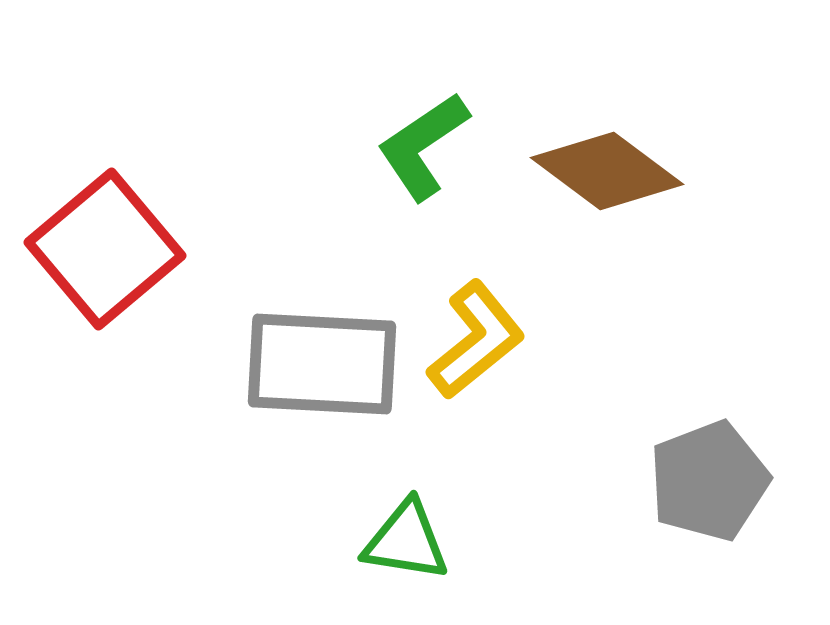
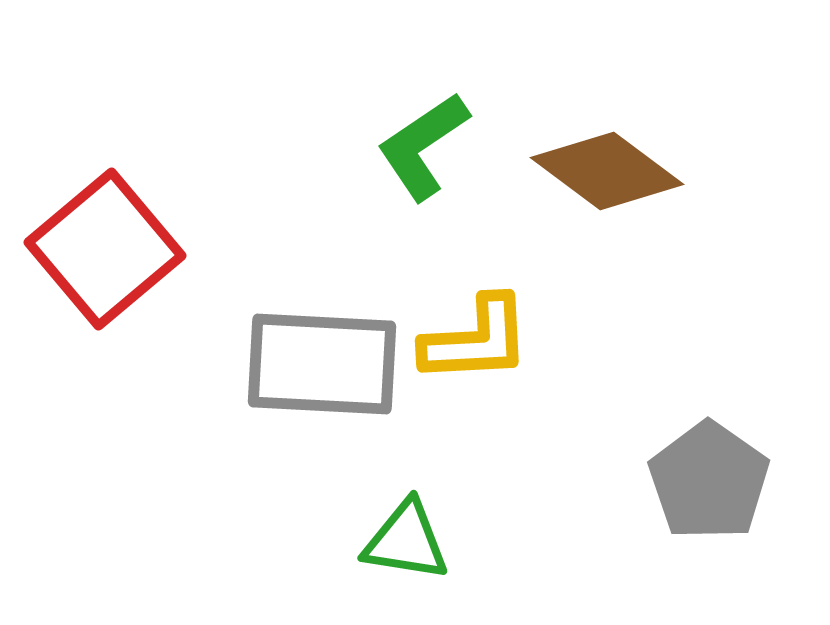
yellow L-shape: rotated 36 degrees clockwise
gray pentagon: rotated 16 degrees counterclockwise
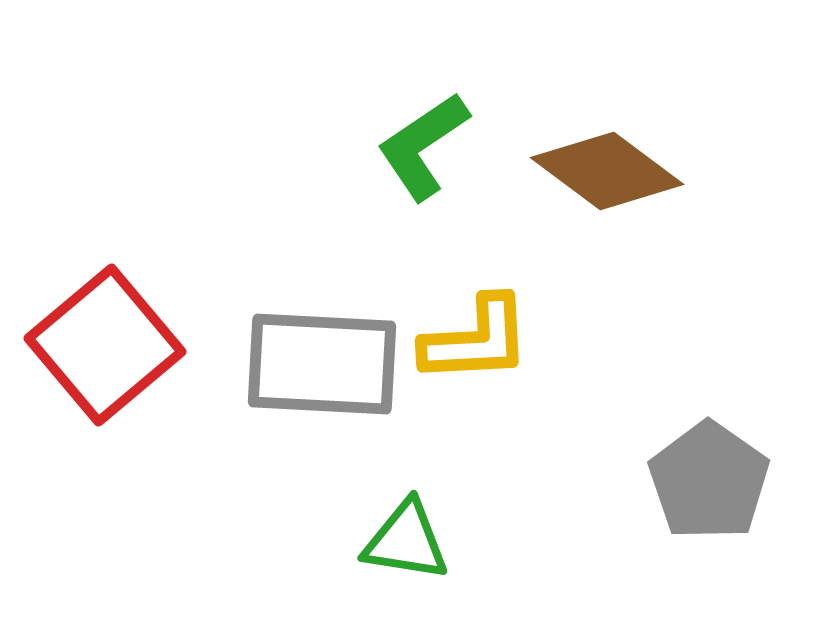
red square: moved 96 px down
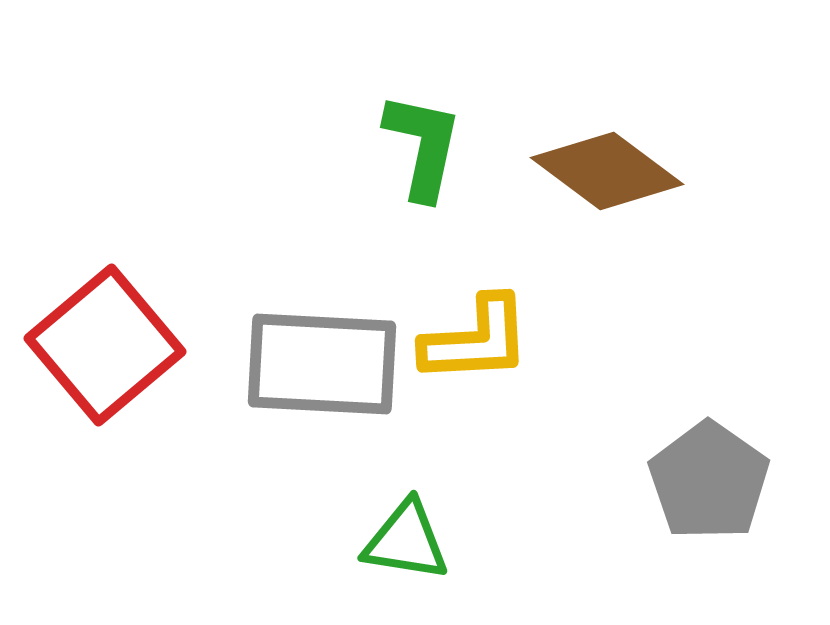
green L-shape: rotated 136 degrees clockwise
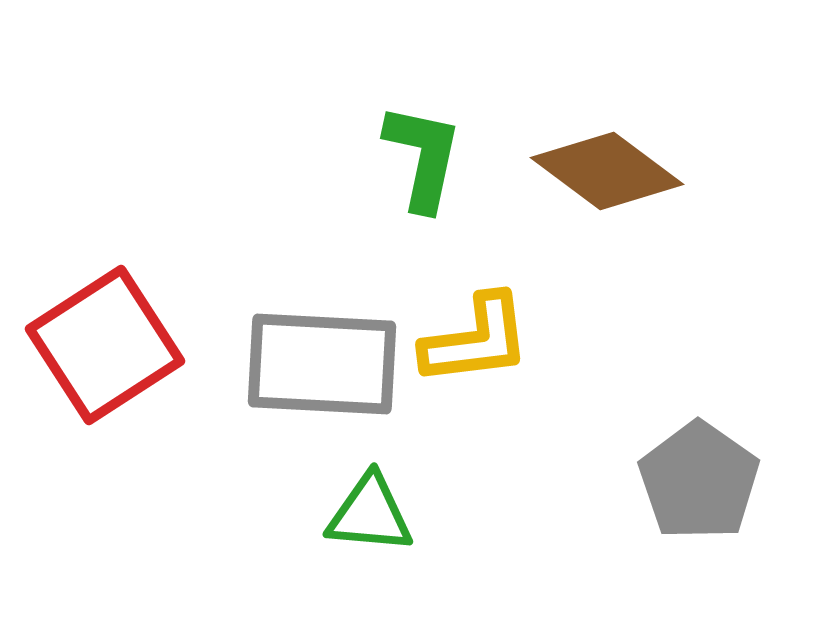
green L-shape: moved 11 px down
yellow L-shape: rotated 4 degrees counterclockwise
red square: rotated 7 degrees clockwise
gray pentagon: moved 10 px left
green triangle: moved 36 px left, 27 px up; rotated 4 degrees counterclockwise
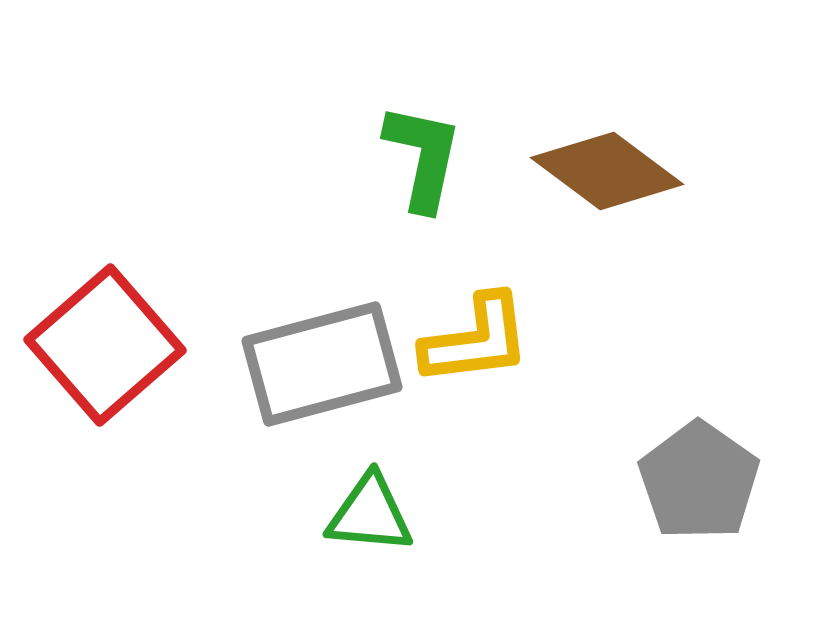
red square: rotated 8 degrees counterclockwise
gray rectangle: rotated 18 degrees counterclockwise
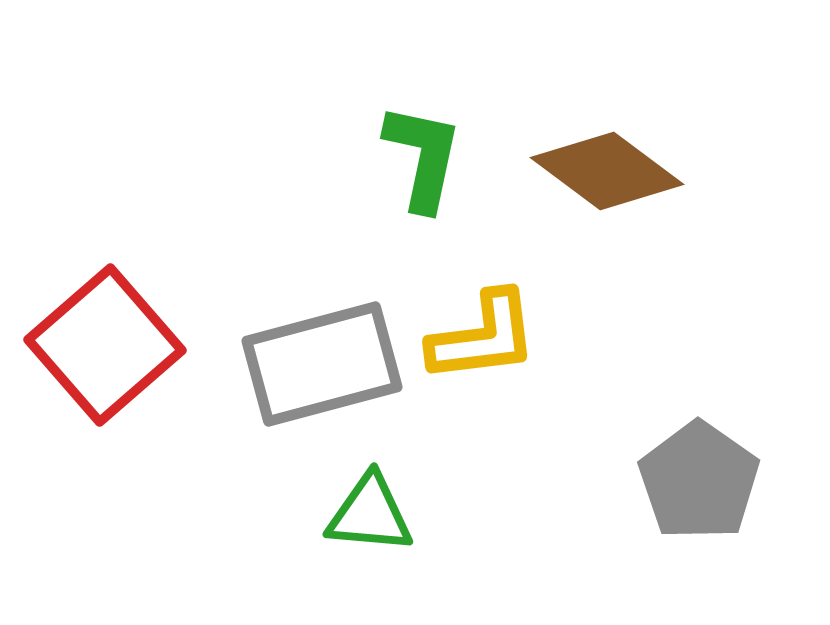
yellow L-shape: moved 7 px right, 3 px up
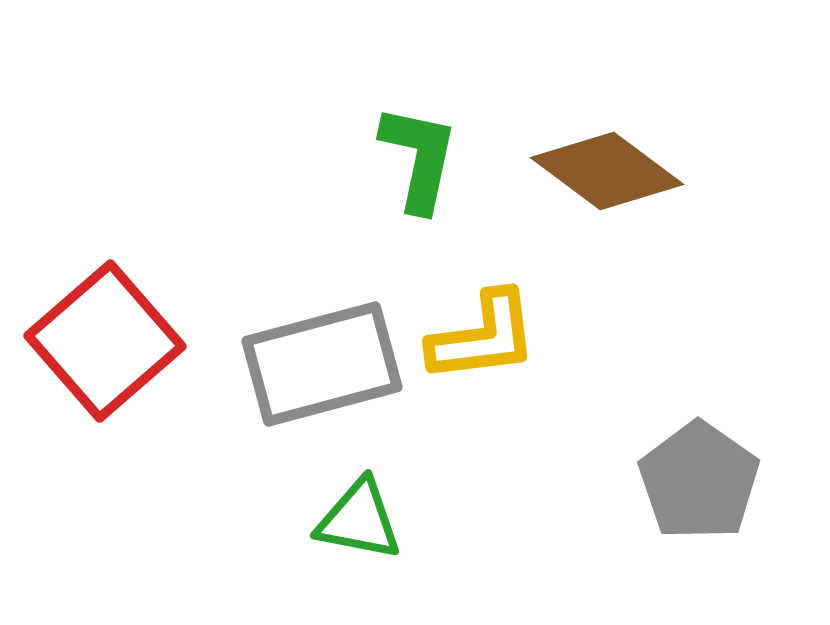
green L-shape: moved 4 px left, 1 px down
red square: moved 4 px up
green triangle: moved 11 px left, 6 px down; rotated 6 degrees clockwise
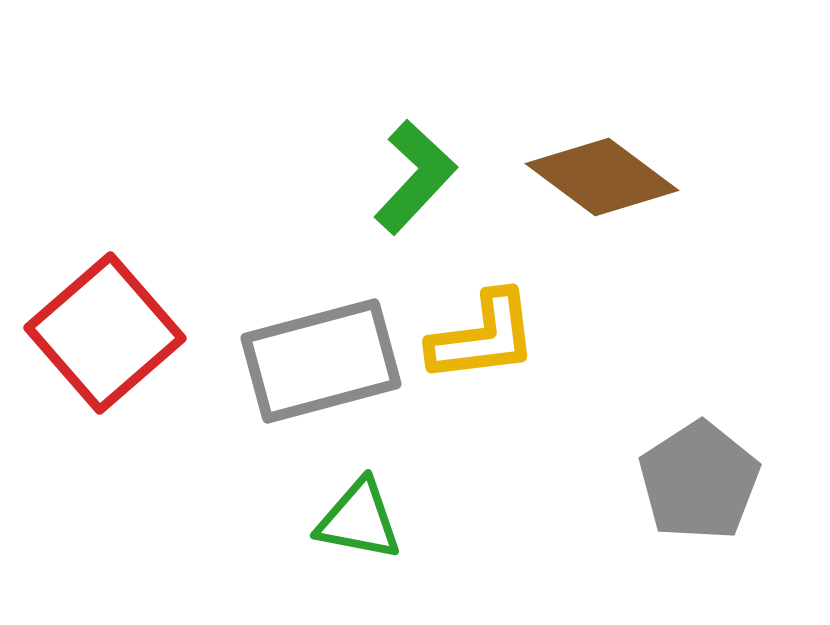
green L-shape: moved 4 px left, 19 px down; rotated 31 degrees clockwise
brown diamond: moved 5 px left, 6 px down
red square: moved 8 px up
gray rectangle: moved 1 px left, 3 px up
gray pentagon: rotated 4 degrees clockwise
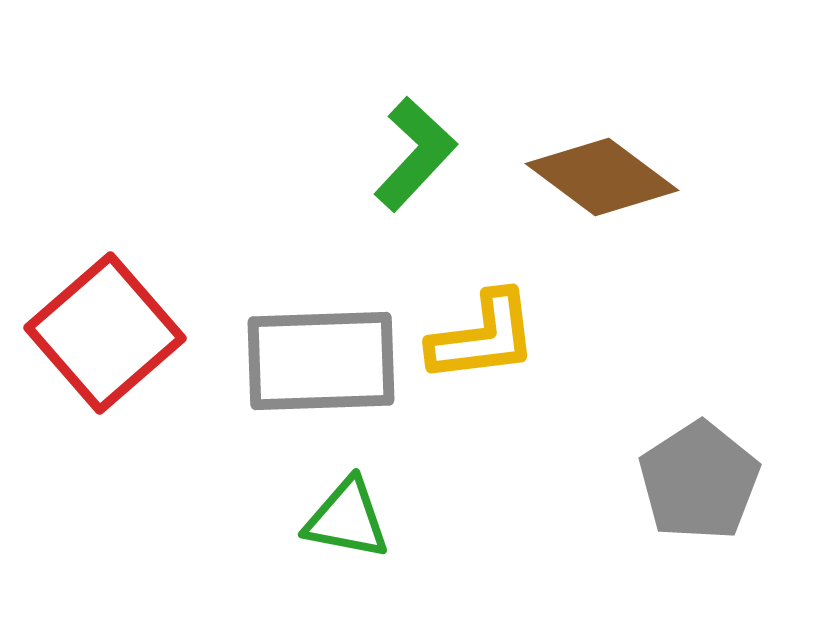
green L-shape: moved 23 px up
gray rectangle: rotated 13 degrees clockwise
green triangle: moved 12 px left, 1 px up
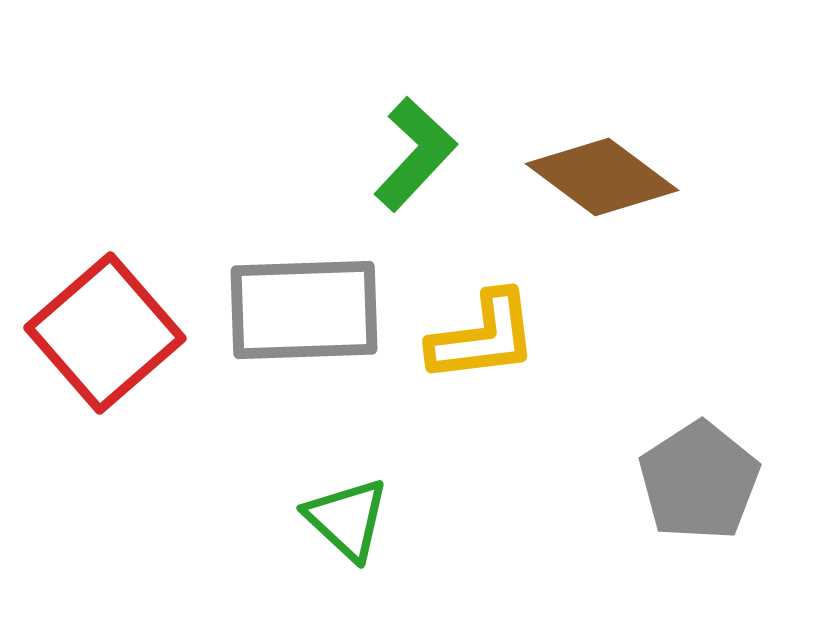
gray rectangle: moved 17 px left, 51 px up
green triangle: rotated 32 degrees clockwise
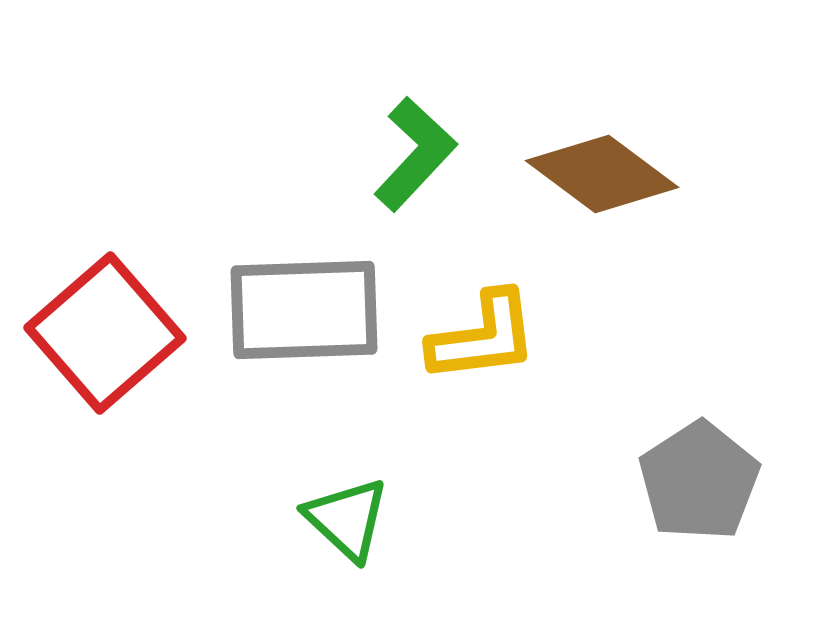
brown diamond: moved 3 px up
